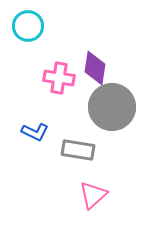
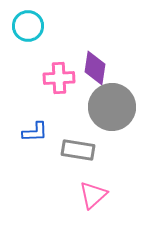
pink cross: rotated 12 degrees counterclockwise
blue L-shape: rotated 28 degrees counterclockwise
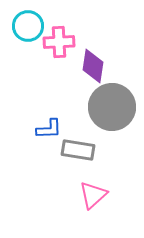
purple diamond: moved 2 px left, 2 px up
pink cross: moved 36 px up
blue L-shape: moved 14 px right, 3 px up
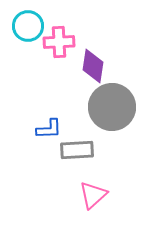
gray rectangle: moved 1 px left; rotated 12 degrees counterclockwise
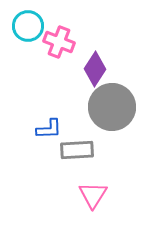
pink cross: rotated 24 degrees clockwise
purple diamond: moved 2 px right, 3 px down; rotated 24 degrees clockwise
pink triangle: rotated 16 degrees counterclockwise
